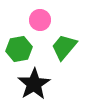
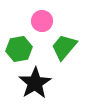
pink circle: moved 2 px right, 1 px down
black star: moved 1 px right, 1 px up
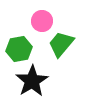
green trapezoid: moved 3 px left, 3 px up
black star: moved 3 px left, 2 px up
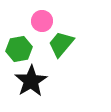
black star: moved 1 px left
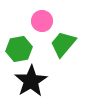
green trapezoid: moved 2 px right
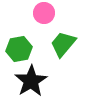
pink circle: moved 2 px right, 8 px up
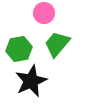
green trapezoid: moved 6 px left
black star: rotated 8 degrees clockwise
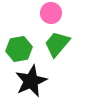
pink circle: moved 7 px right
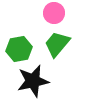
pink circle: moved 3 px right
black star: moved 2 px right; rotated 12 degrees clockwise
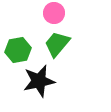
green hexagon: moved 1 px left, 1 px down
black star: moved 6 px right
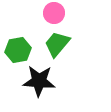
black star: rotated 16 degrees clockwise
